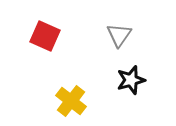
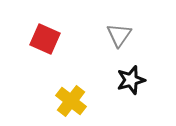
red square: moved 3 px down
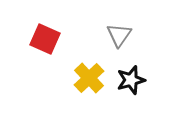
yellow cross: moved 18 px right, 23 px up; rotated 8 degrees clockwise
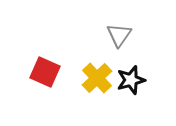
red square: moved 33 px down
yellow cross: moved 8 px right
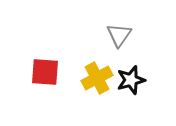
red square: rotated 20 degrees counterclockwise
yellow cross: rotated 16 degrees clockwise
